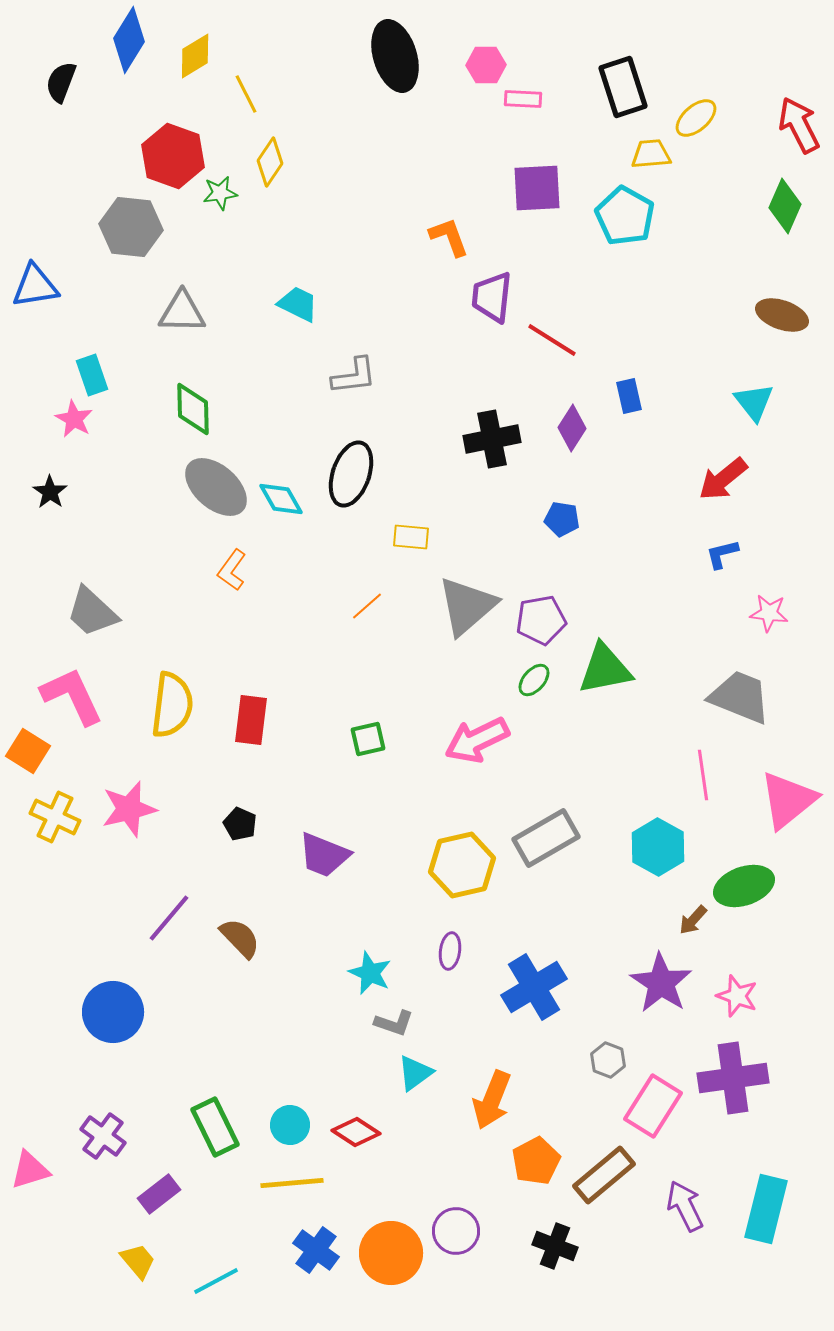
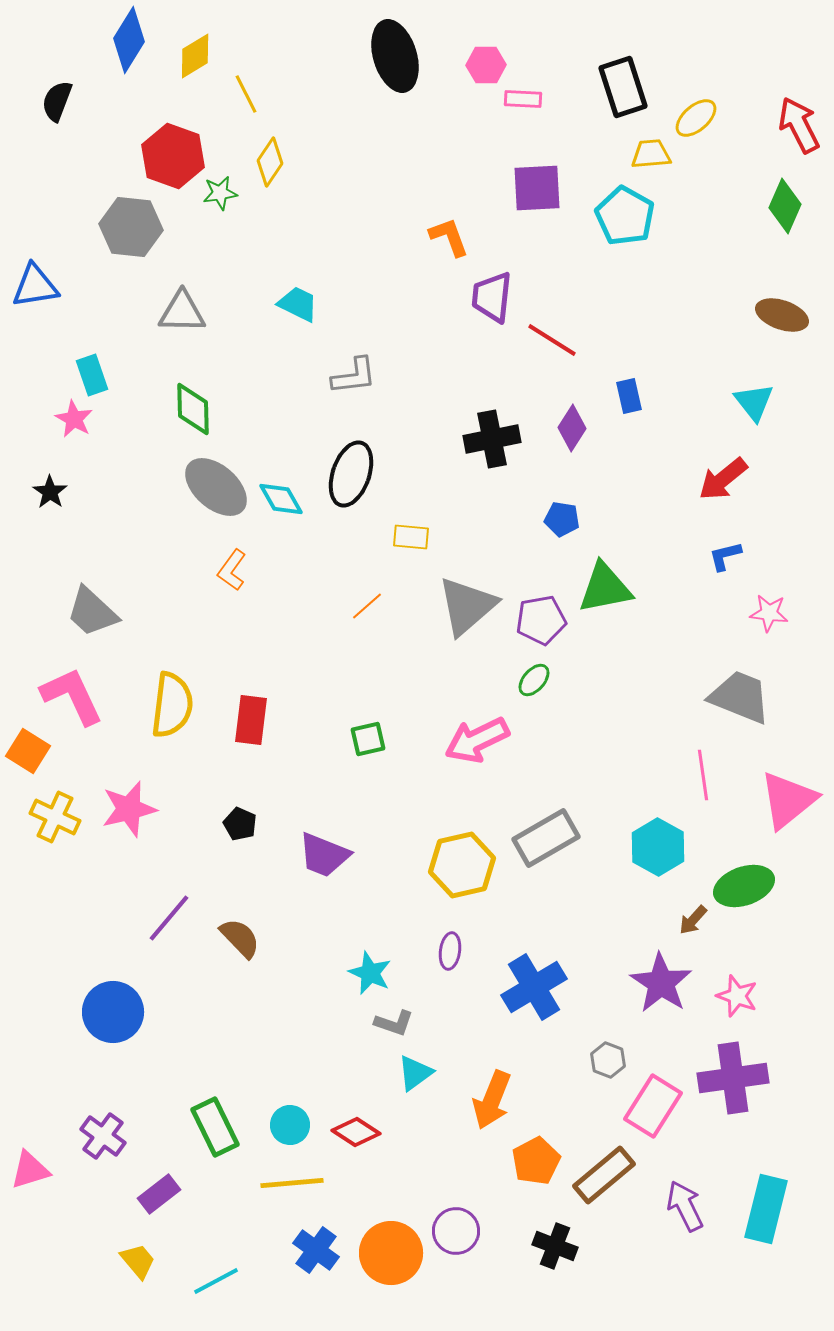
black semicircle at (61, 82): moved 4 px left, 19 px down
blue L-shape at (722, 554): moved 3 px right, 2 px down
green triangle at (605, 669): moved 81 px up
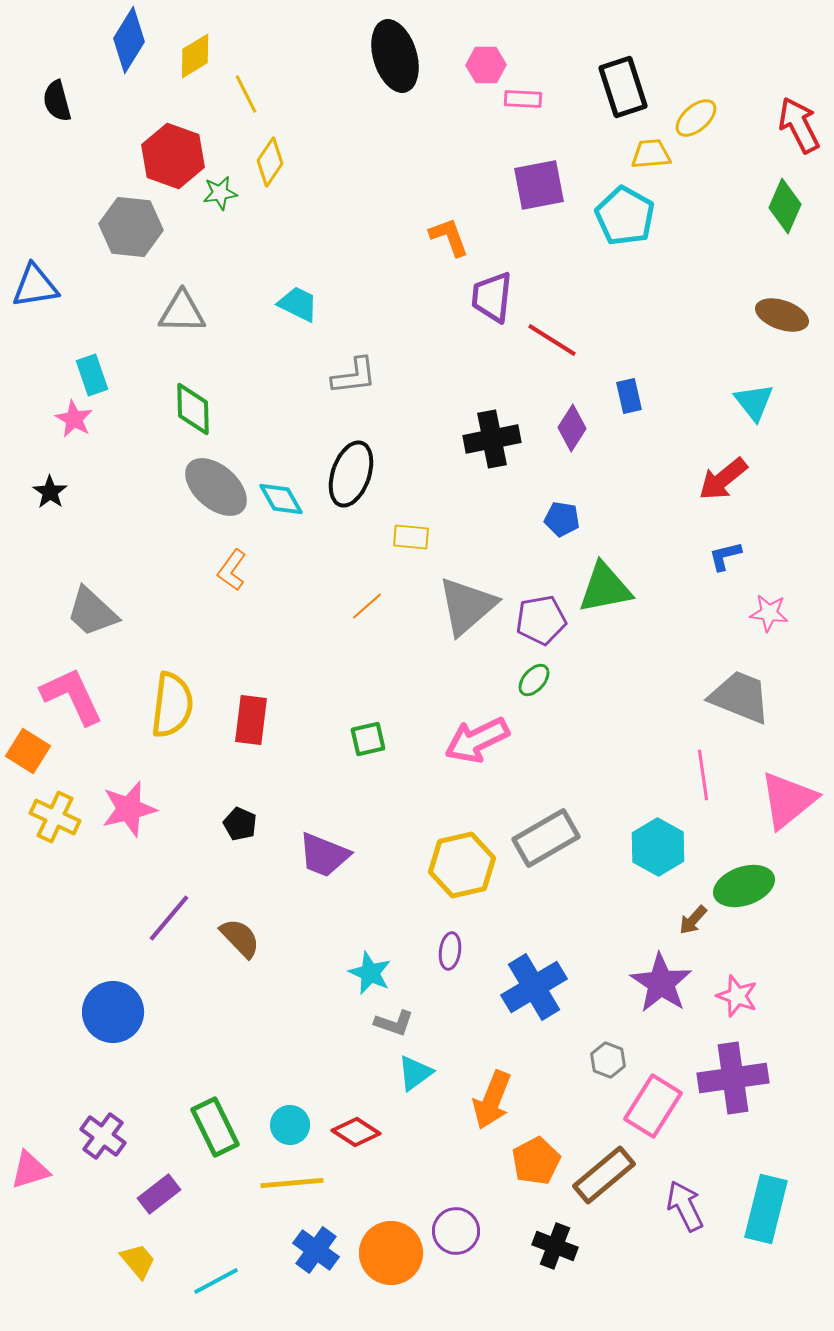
black semicircle at (57, 101): rotated 36 degrees counterclockwise
purple square at (537, 188): moved 2 px right, 3 px up; rotated 8 degrees counterclockwise
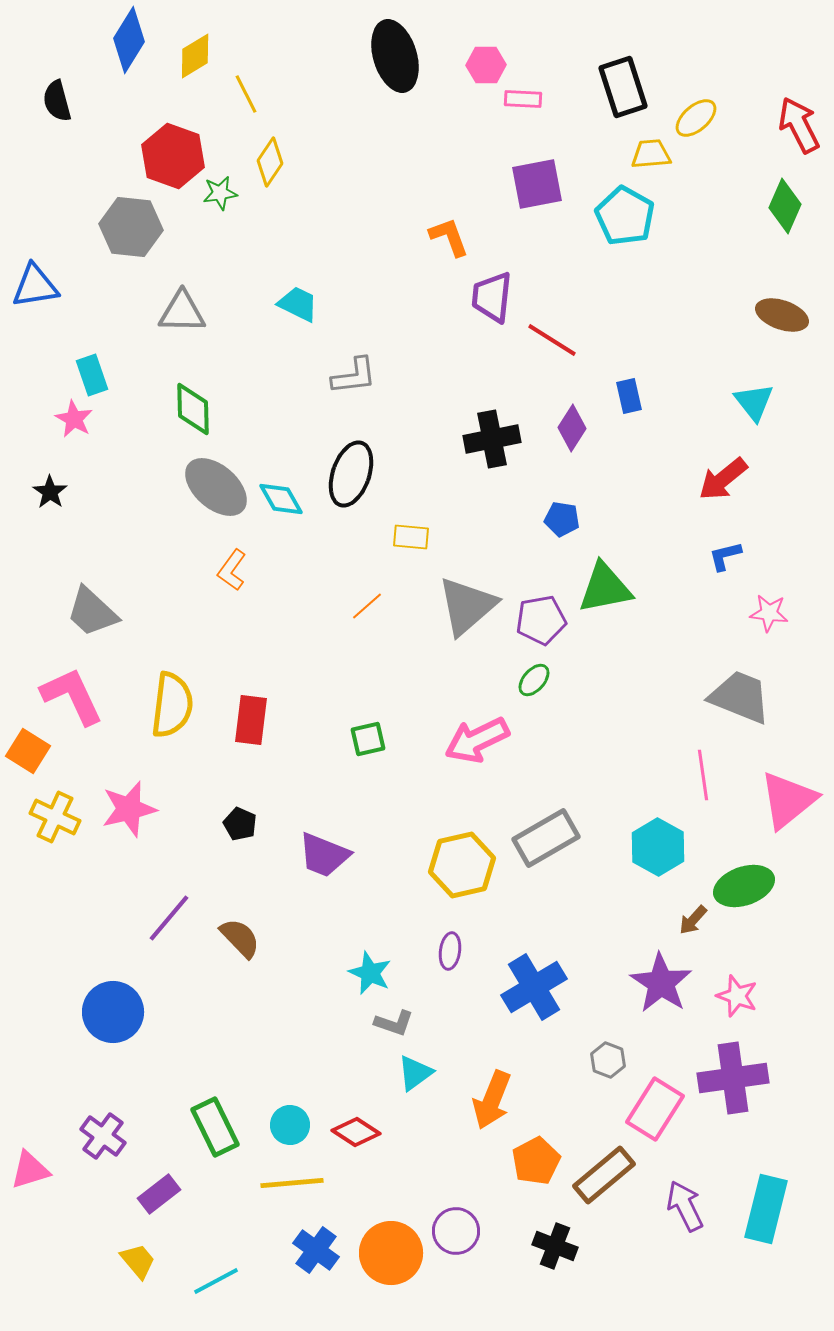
purple square at (539, 185): moved 2 px left, 1 px up
pink rectangle at (653, 1106): moved 2 px right, 3 px down
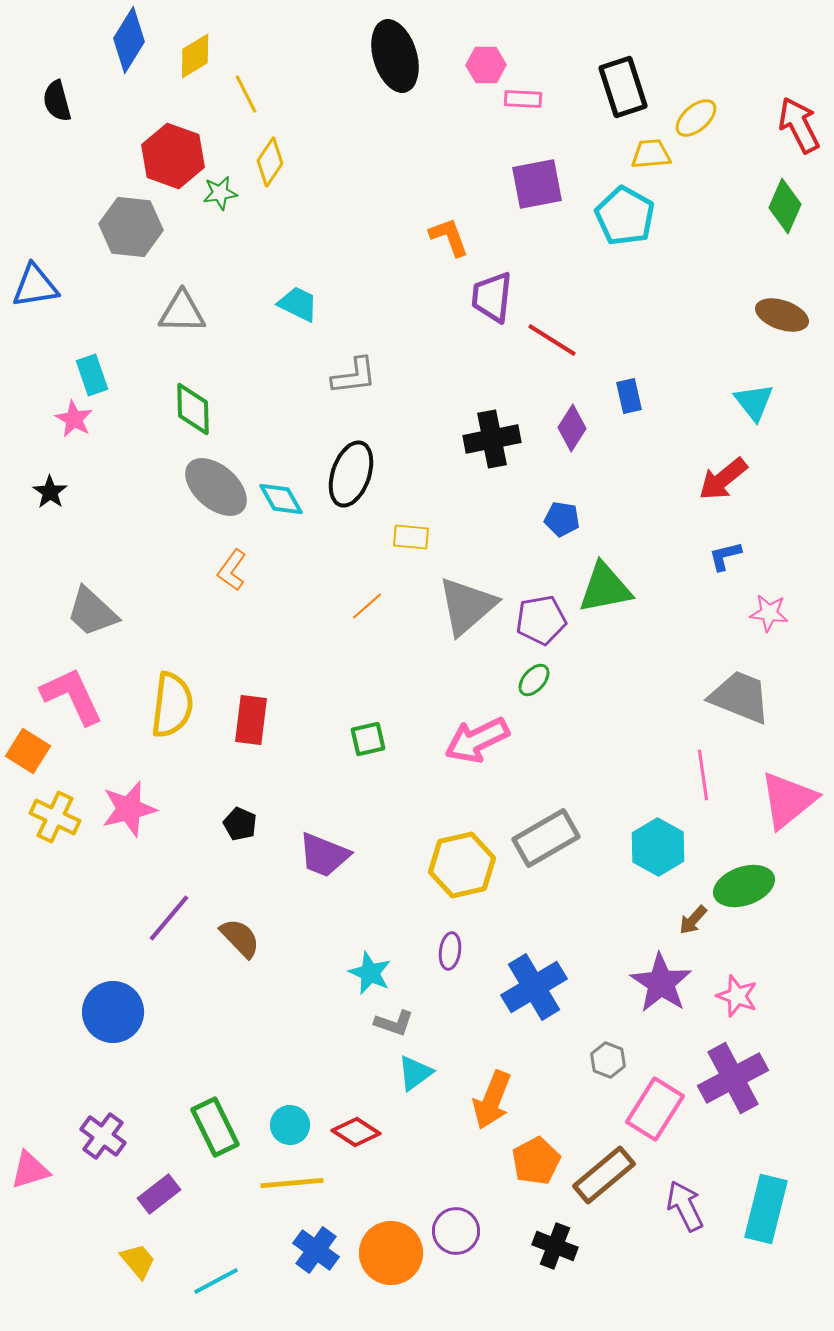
purple cross at (733, 1078): rotated 20 degrees counterclockwise
